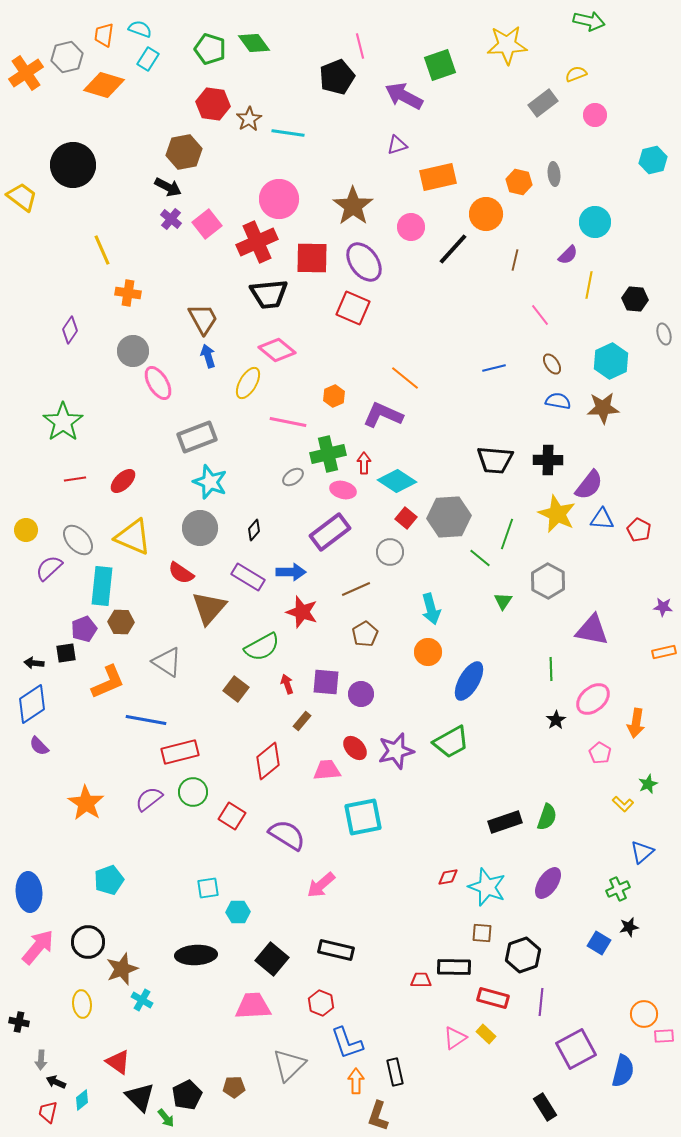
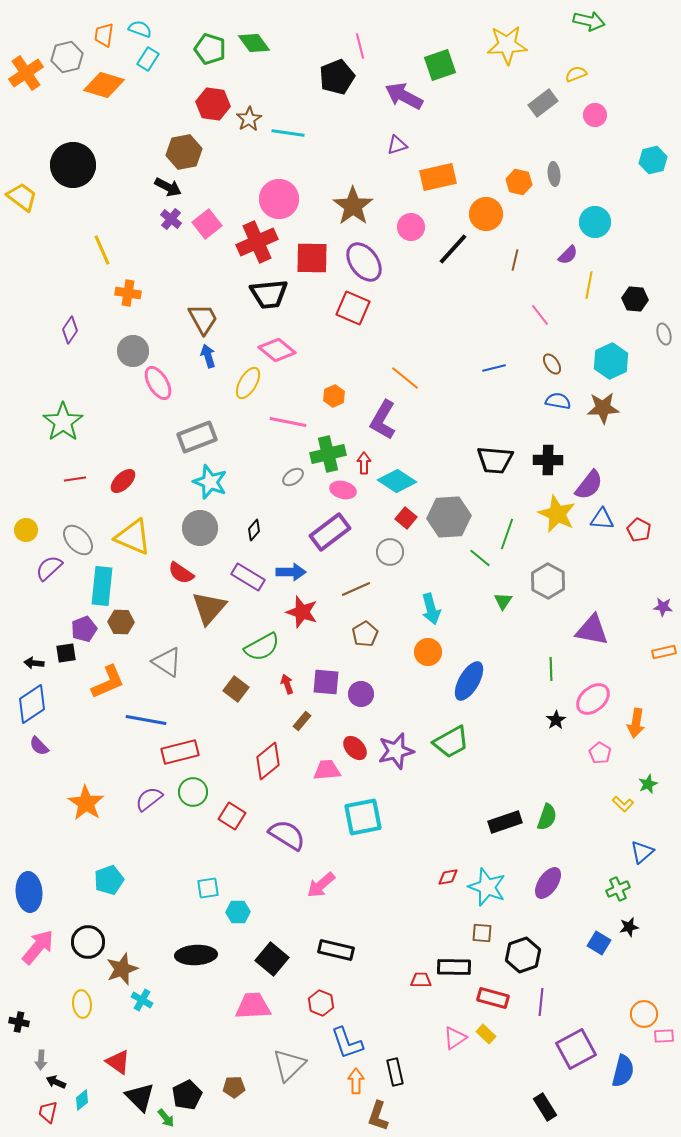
purple L-shape at (383, 415): moved 5 px down; rotated 84 degrees counterclockwise
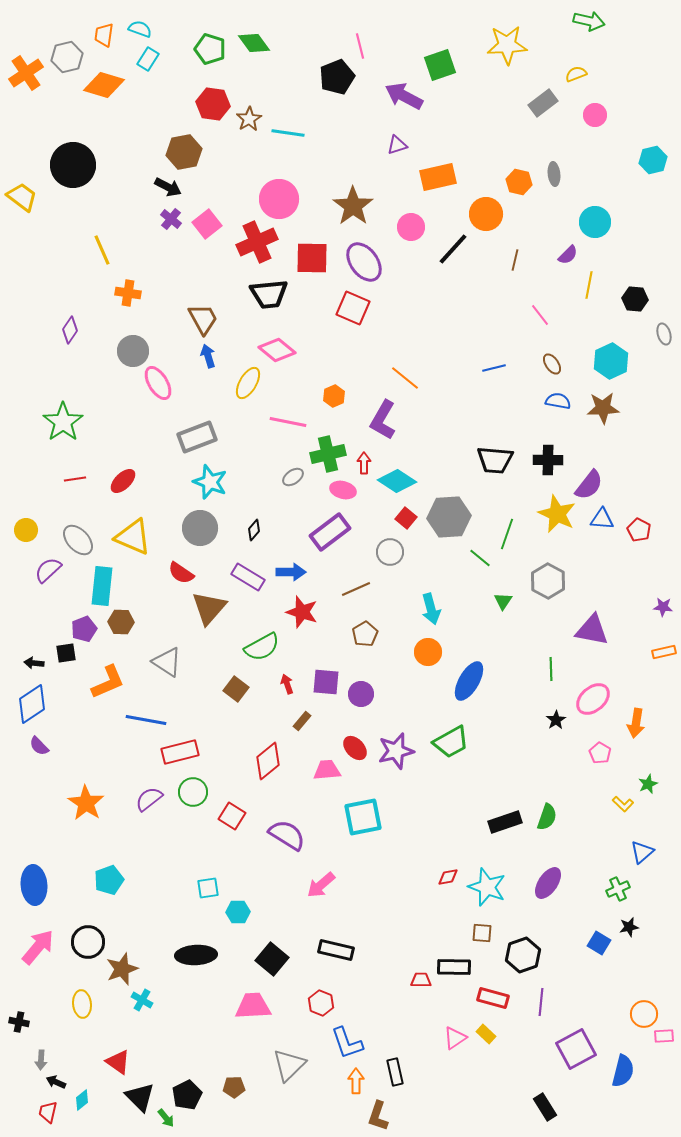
purple semicircle at (49, 568): moved 1 px left, 2 px down
blue ellipse at (29, 892): moved 5 px right, 7 px up
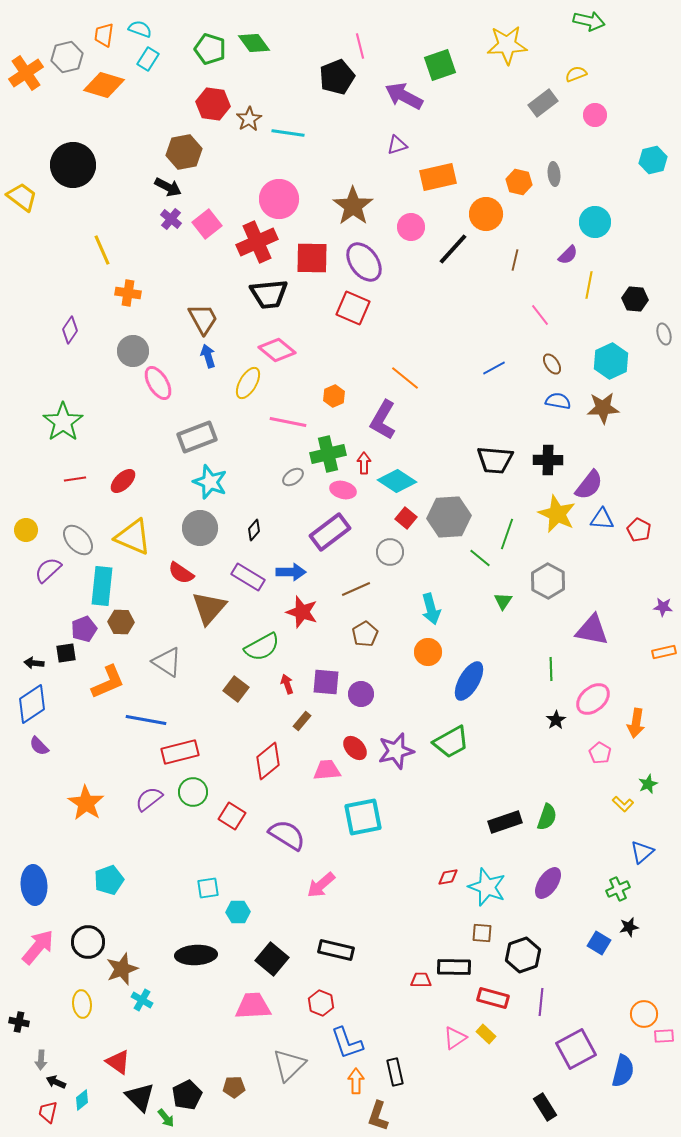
blue line at (494, 368): rotated 15 degrees counterclockwise
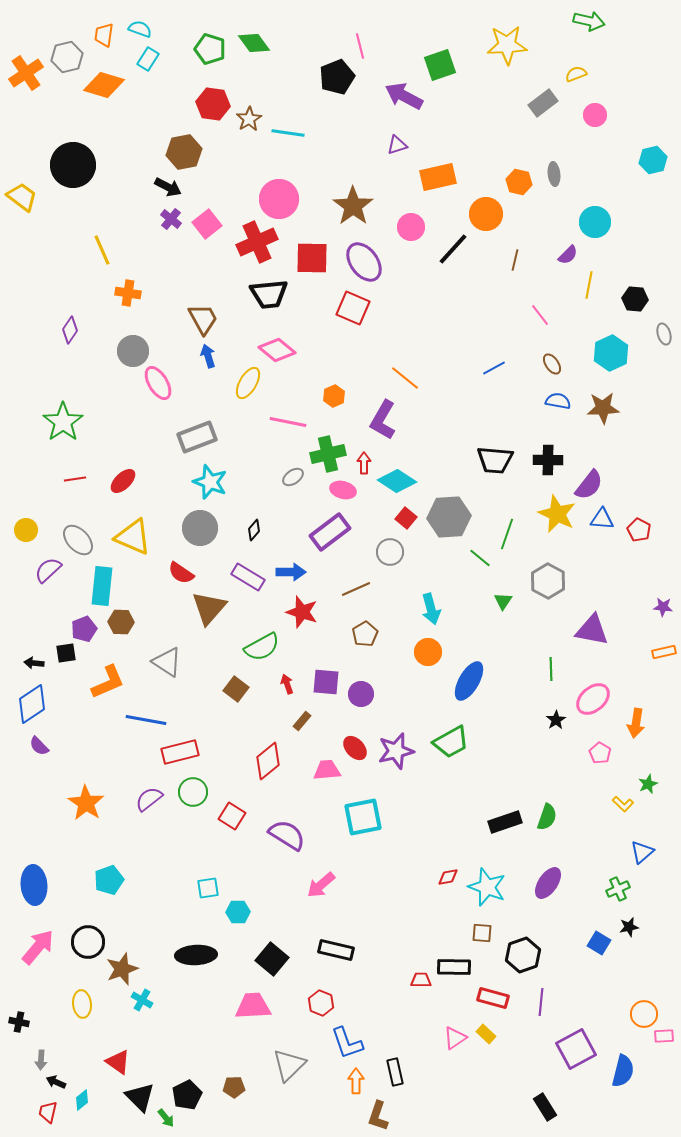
cyan hexagon at (611, 361): moved 8 px up
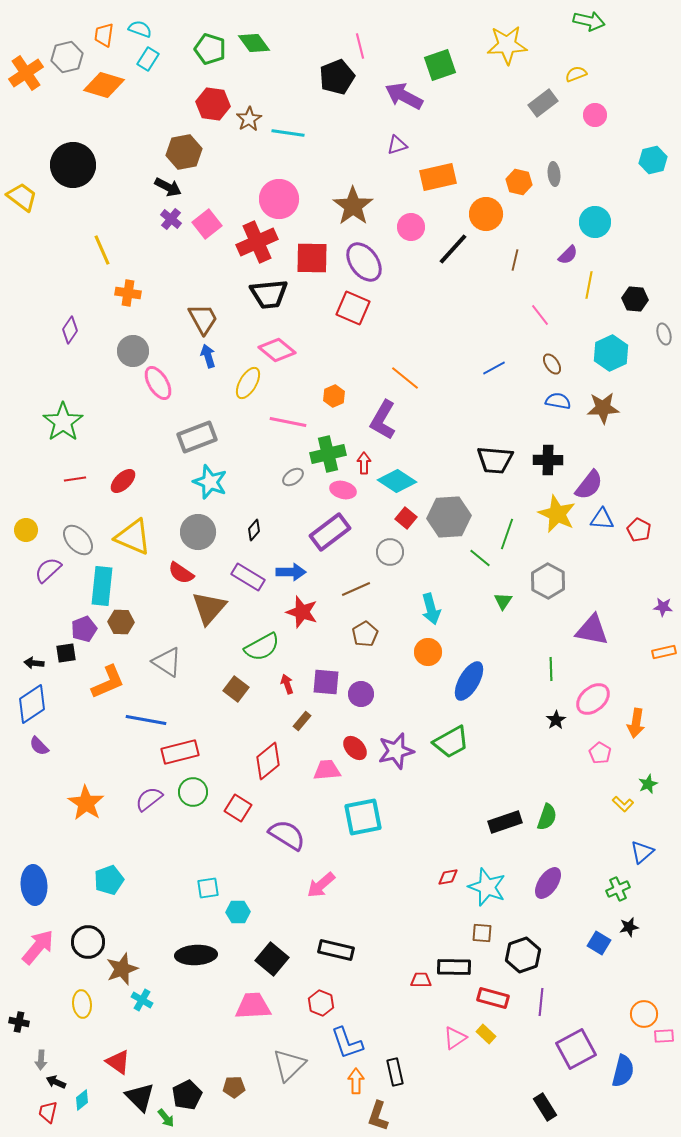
gray circle at (200, 528): moved 2 px left, 4 px down
red square at (232, 816): moved 6 px right, 8 px up
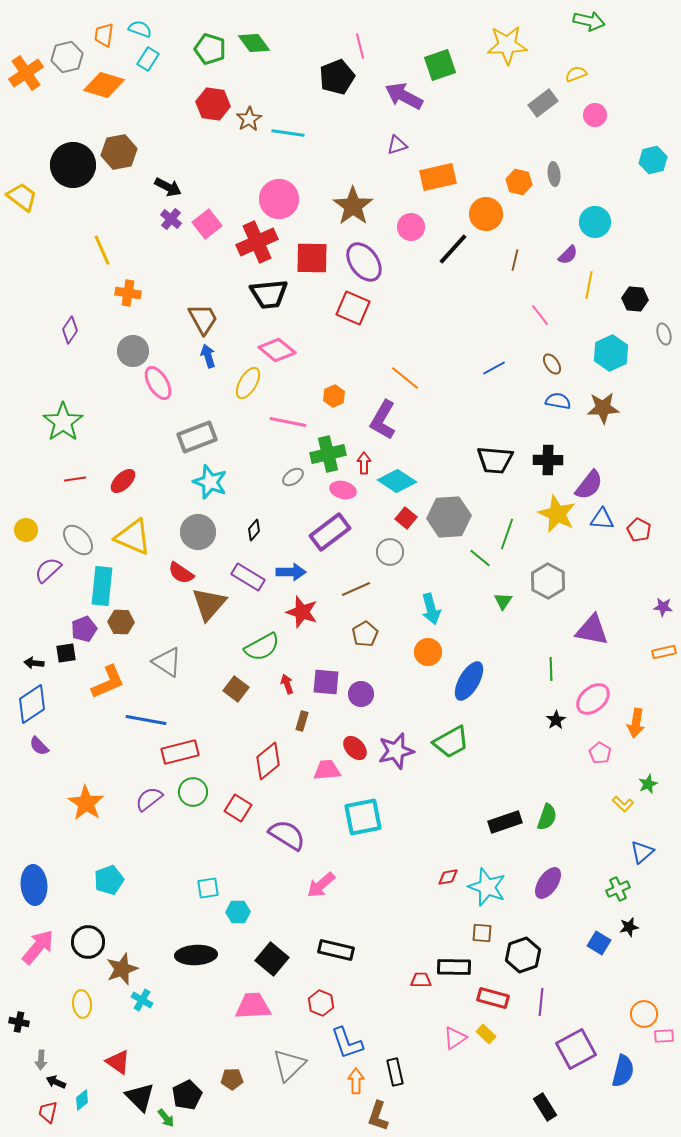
brown hexagon at (184, 152): moved 65 px left
brown triangle at (209, 608): moved 4 px up
brown rectangle at (302, 721): rotated 24 degrees counterclockwise
brown pentagon at (234, 1087): moved 2 px left, 8 px up
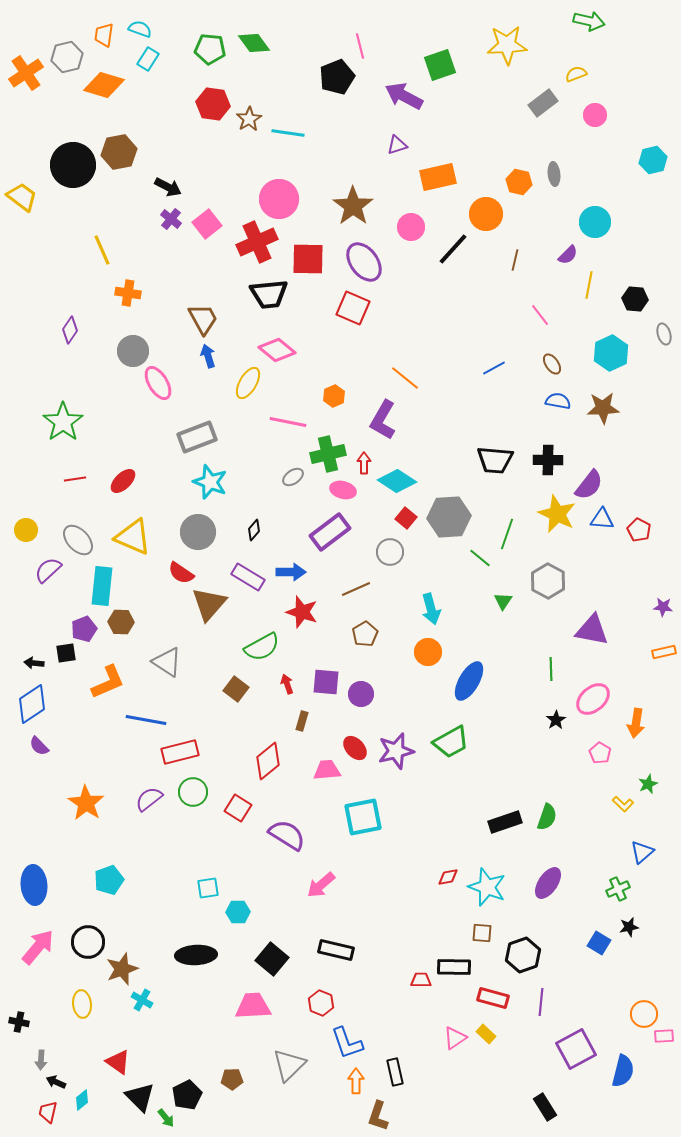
green pentagon at (210, 49): rotated 12 degrees counterclockwise
red square at (312, 258): moved 4 px left, 1 px down
